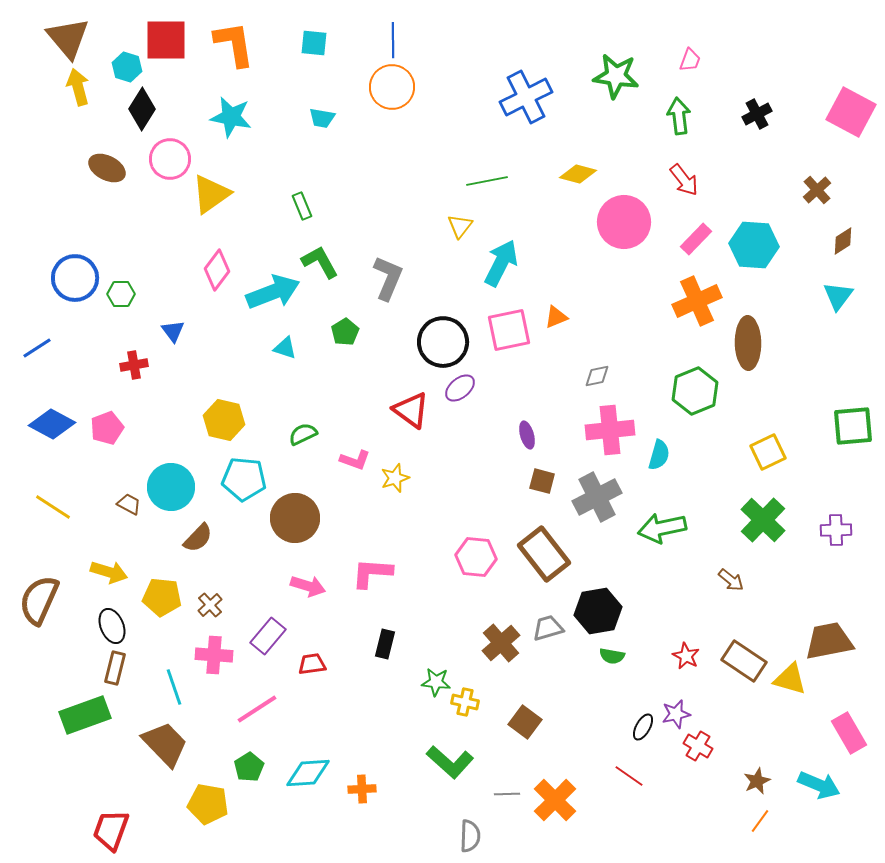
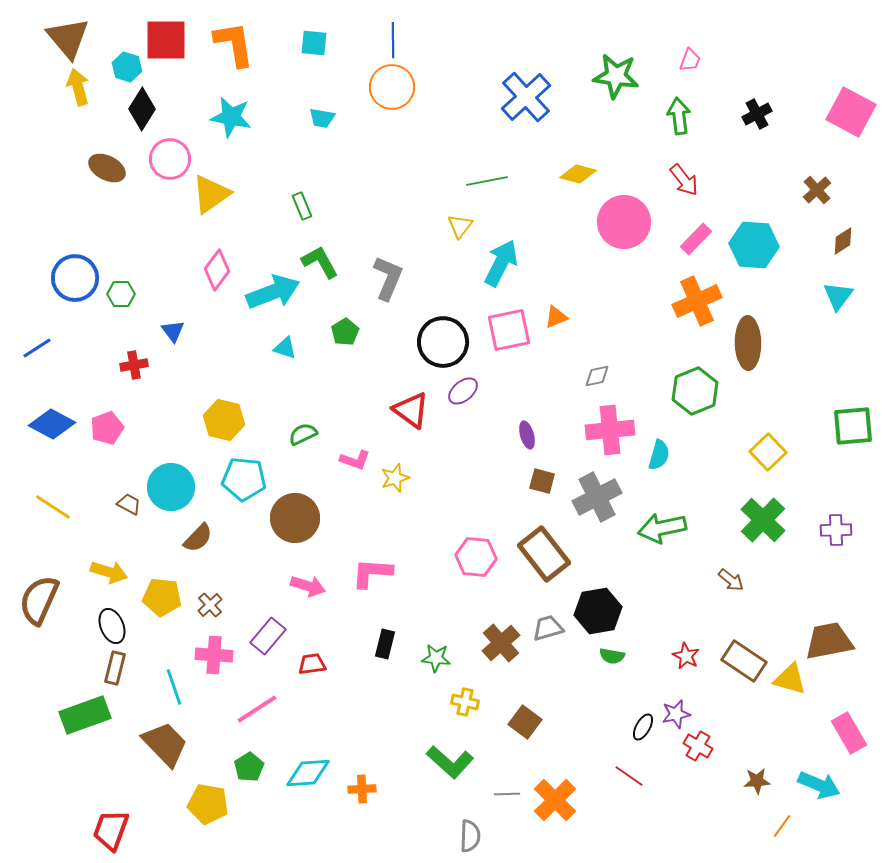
blue cross at (526, 97): rotated 15 degrees counterclockwise
purple ellipse at (460, 388): moved 3 px right, 3 px down
yellow square at (768, 452): rotated 18 degrees counterclockwise
green star at (436, 682): moved 24 px up
brown star at (757, 781): rotated 20 degrees clockwise
orange line at (760, 821): moved 22 px right, 5 px down
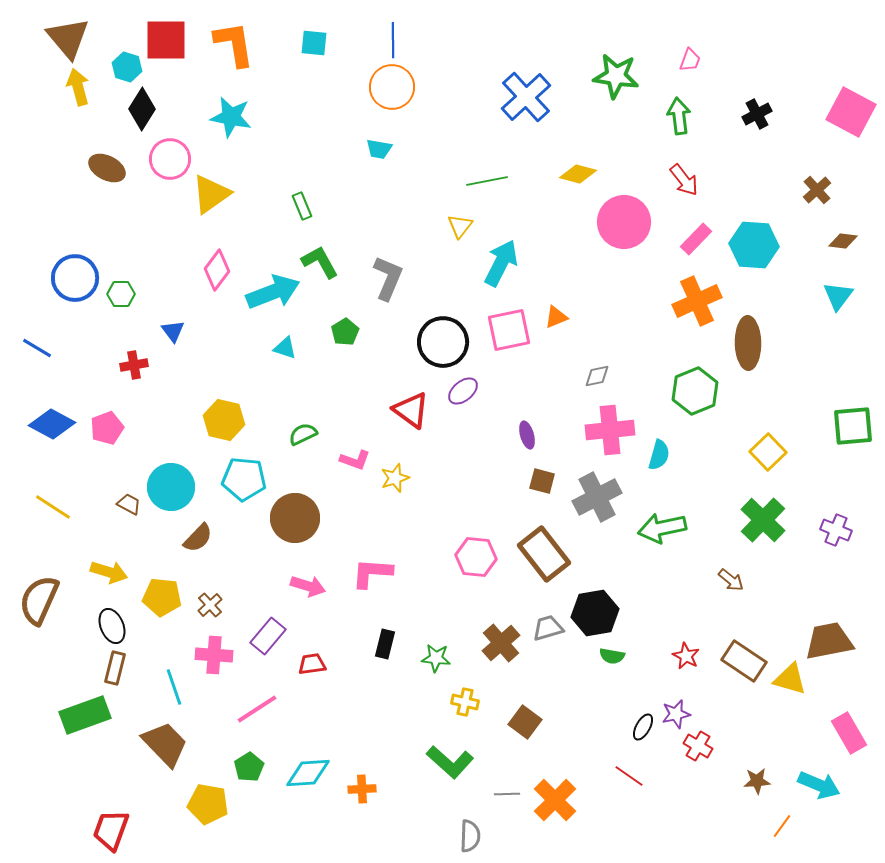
cyan trapezoid at (322, 118): moved 57 px right, 31 px down
brown diamond at (843, 241): rotated 40 degrees clockwise
blue line at (37, 348): rotated 64 degrees clockwise
purple cross at (836, 530): rotated 24 degrees clockwise
black hexagon at (598, 611): moved 3 px left, 2 px down
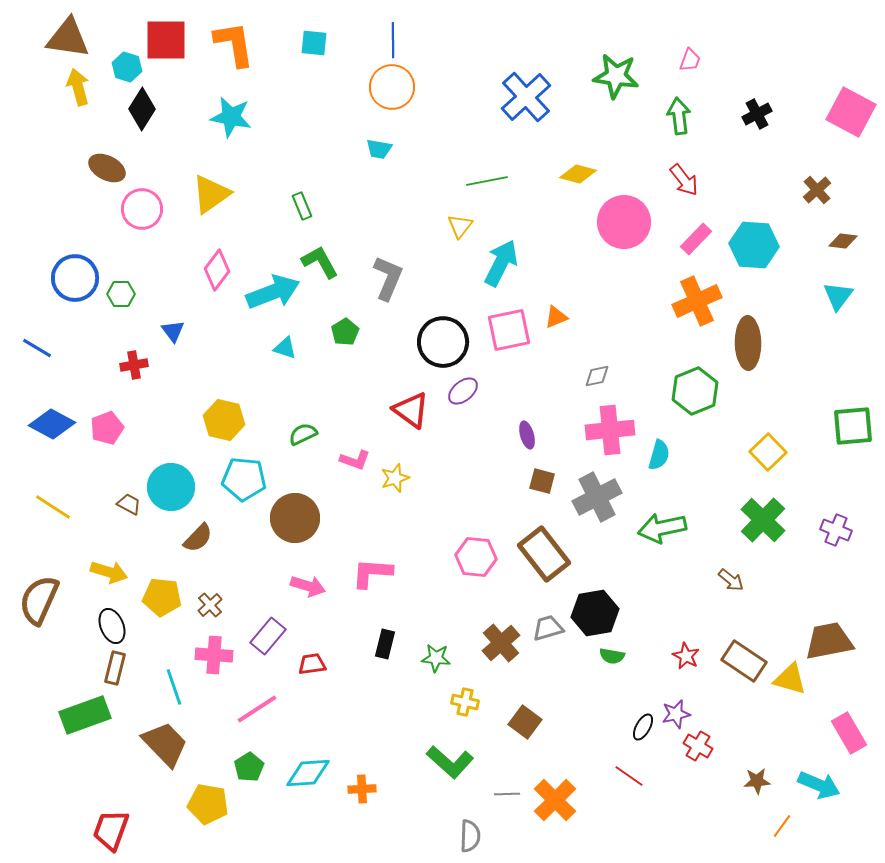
brown triangle at (68, 38): rotated 42 degrees counterclockwise
pink circle at (170, 159): moved 28 px left, 50 px down
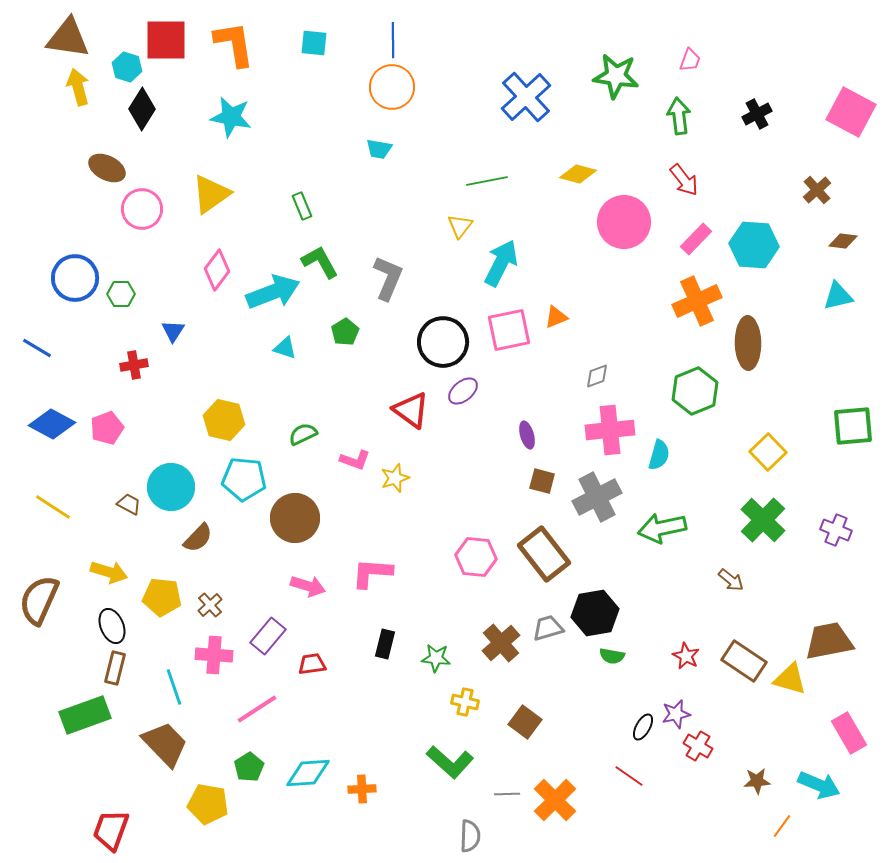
cyan triangle at (838, 296): rotated 40 degrees clockwise
blue triangle at (173, 331): rotated 10 degrees clockwise
gray diamond at (597, 376): rotated 8 degrees counterclockwise
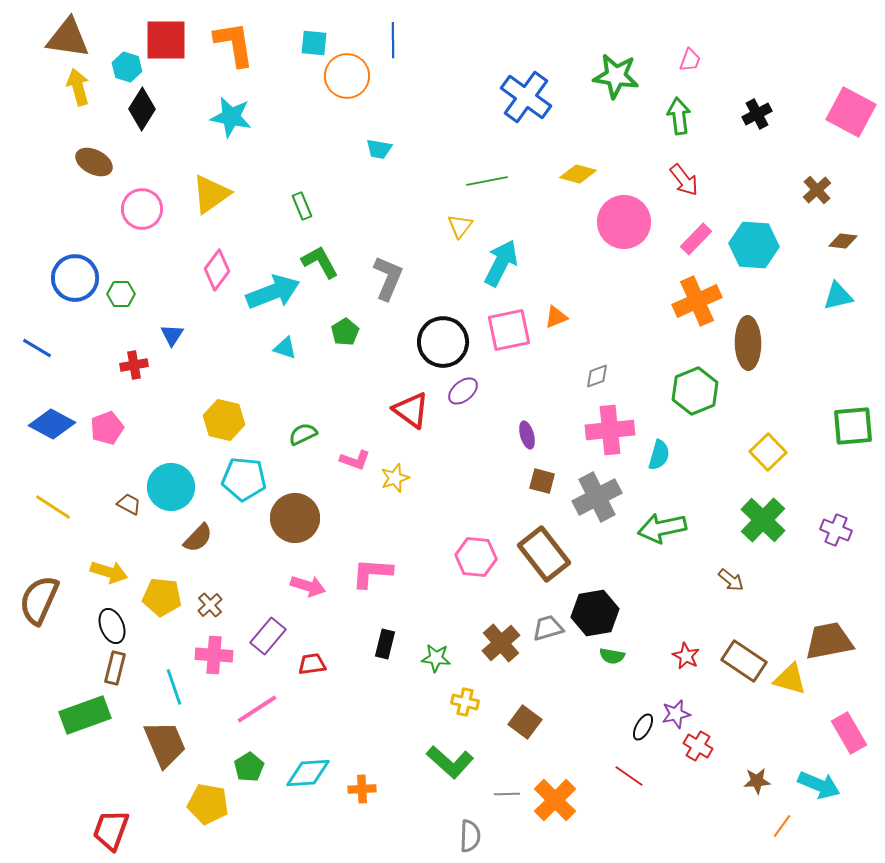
orange circle at (392, 87): moved 45 px left, 11 px up
blue cross at (526, 97): rotated 12 degrees counterclockwise
brown ellipse at (107, 168): moved 13 px left, 6 px up
blue triangle at (173, 331): moved 1 px left, 4 px down
brown trapezoid at (165, 744): rotated 21 degrees clockwise
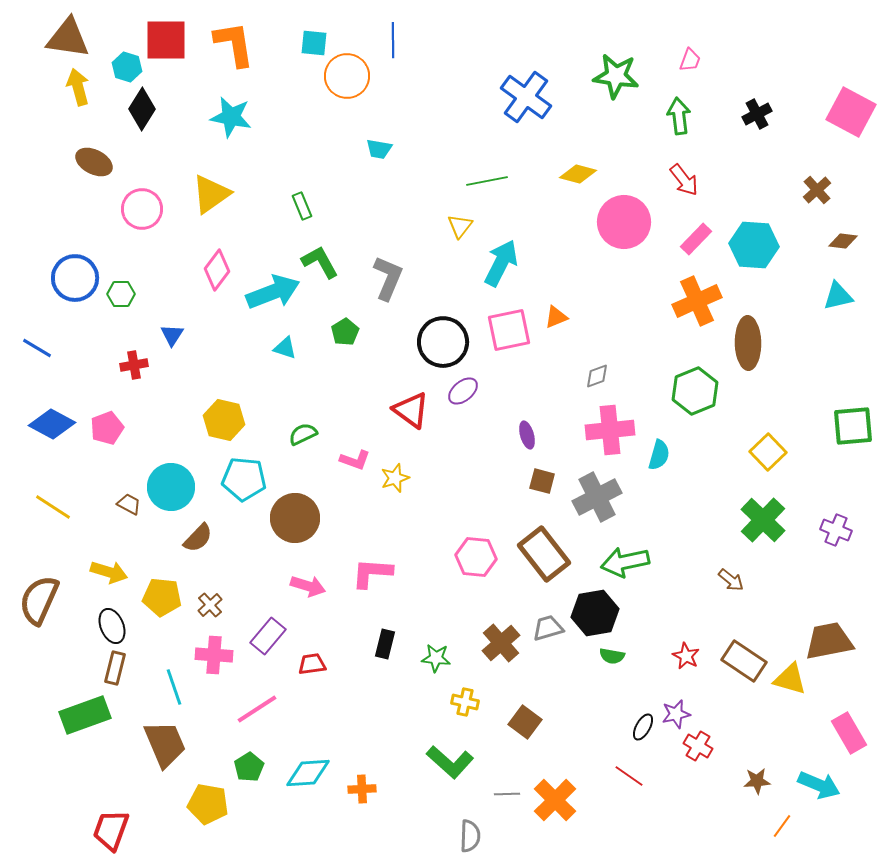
green arrow at (662, 528): moved 37 px left, 34 px down
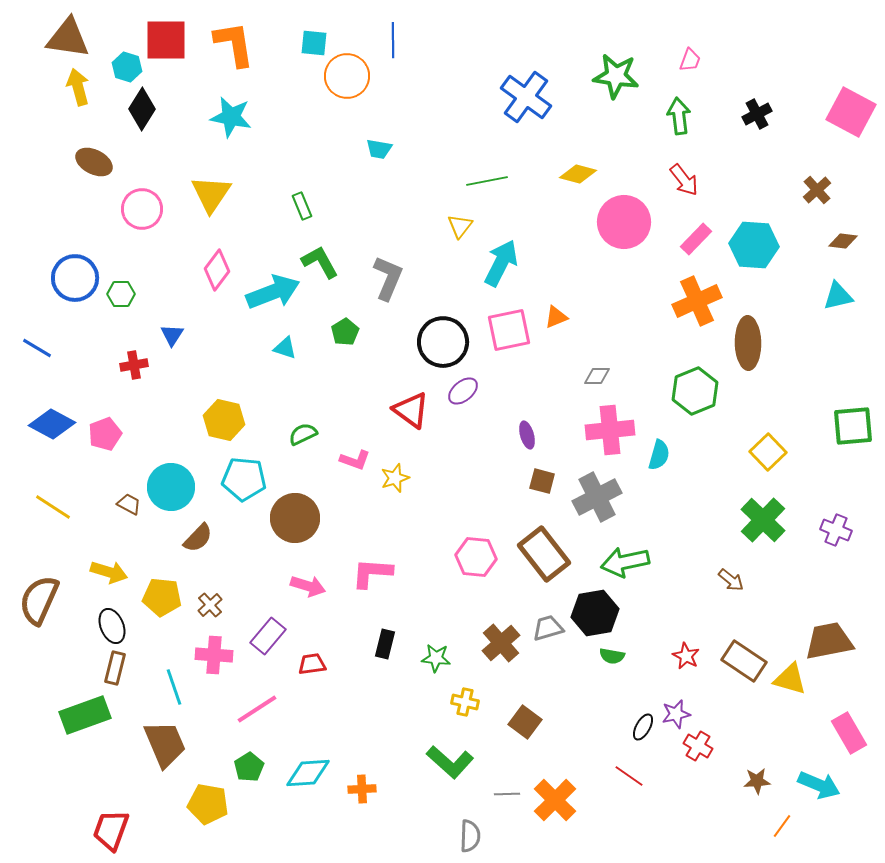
yellow triangle at (211, 194): rotated 21 degrees counterclockwise
gray diamond at (597, 376): rotated 20 degrees clockwise
pink pentagon at (107, 428): moved 2 px left, 6 px down
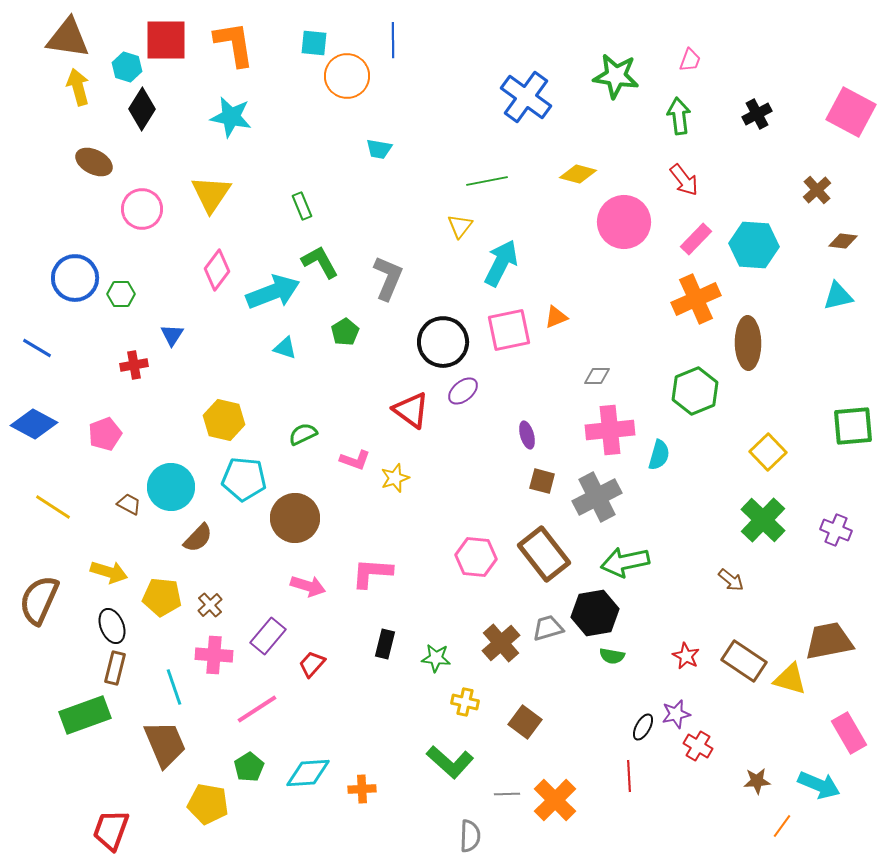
orange cross at (697, 301): moved 1 px left, 2 px up
blue diamond at (52, 424): moved 18 px left
red trapezoid at (312, 664): rotated 40 degrees counterclockwise
red line at (629, 776): rotated 52 degrees clockwise
